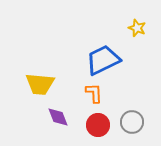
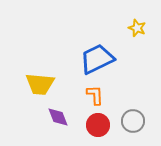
blue trapezoid: moved 6 px left, 1 px up
orange L-shape: moved 1 px right, 2 px down
gray circle: moved 1 px right, 1 px up
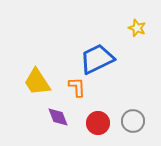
yellow trapezoid: moved 3 px left, 2 px up; rotated 52 degrees clockwise
orange L-shape: moved 18 px left, 8 px up
red circle: moved 2 px up
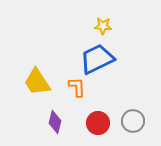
yellow star: moved 34 px left, 2 px up; rotated 18 degrees counterclockwise
purple diamond: moved 3 px left, 5 px down; rotated 35 degrees clockwise
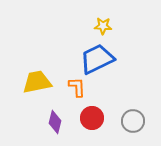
yellow trapezoid: rotated 112 degrees clockwise
red circle: moved 6 px left, 5 px up
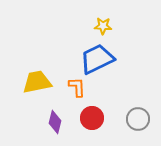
gray circle: moved 5 px right, 2 px up
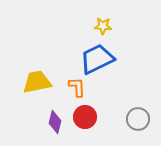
red circle: moved 7 px left, 1 px up
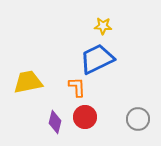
yellow trapezoid: moved 9 px left
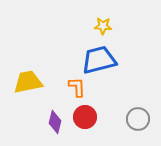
blue trapezoid: moved 2 px right, 1 px down; rotated 12 degrees clockwise
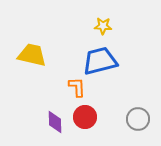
blue trapezoid: moved 1 px right, 1 px down
yellow trapezoid: moved 4 px right, 27 px up; rotated 24 degrees clockwise
purple diamond: rotated 15 degrees counterclockwise
